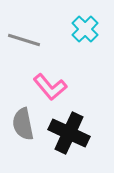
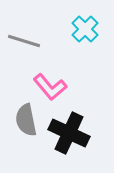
gray line: moved 1 px down
gray semicircle: moved 3 px right, 4 px up
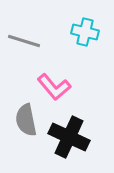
cyan cross: moved 3 px down; rotated 32 degrees counterclockwise
pink L-shape: moved 4 px right
black cross: moved 4 px down
